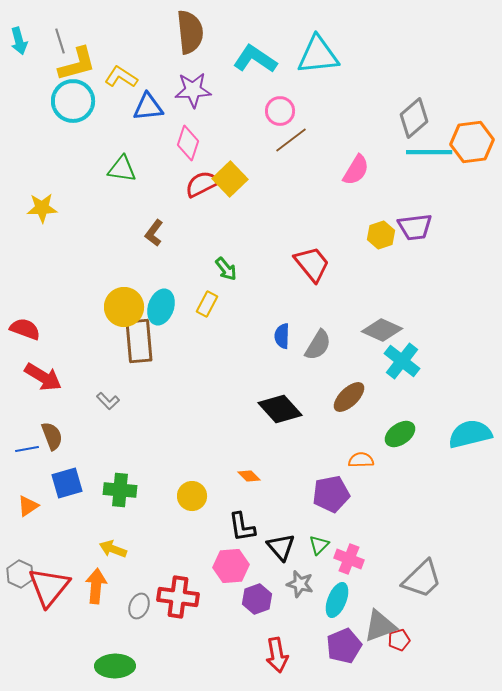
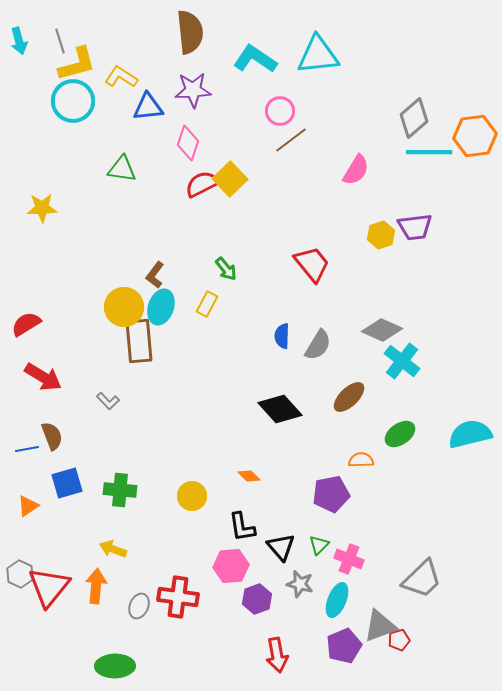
orange hexagon at (472, 142): moved 3 px right, 6 px up
brown L-shape at (154, 233): moved 1 px right, 42 px down
red semicircle at (25, 329): moved 1 px right, 5 px up; rotated 52 degrees counterclockwise
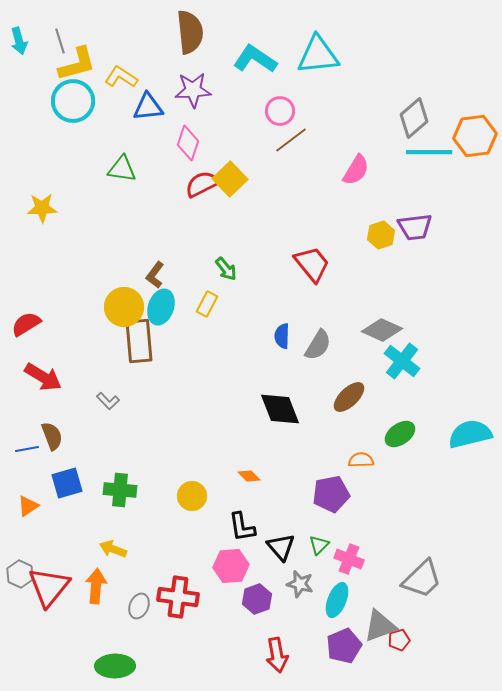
black diamond at (280, 409): rotated 21 degrees clockwise
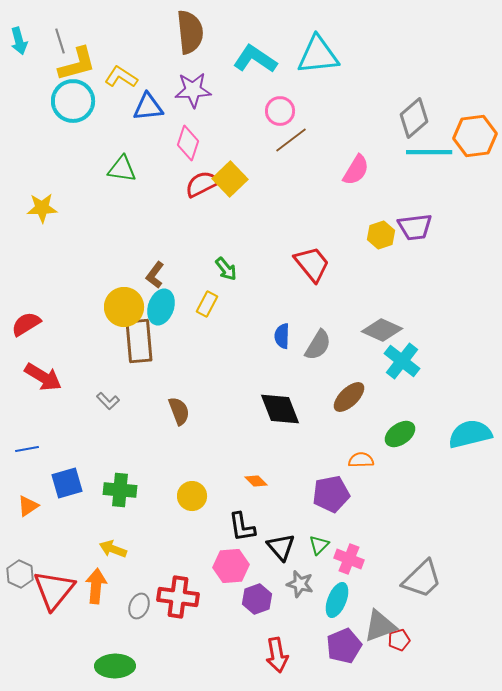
brown semicircle at (52, 436): moved 127 px right, 25 px up
orange diamond at (249, 476): moved 7 px right, 5 px down
red triangle at (49, 587): moved 5 px right, 3 px down
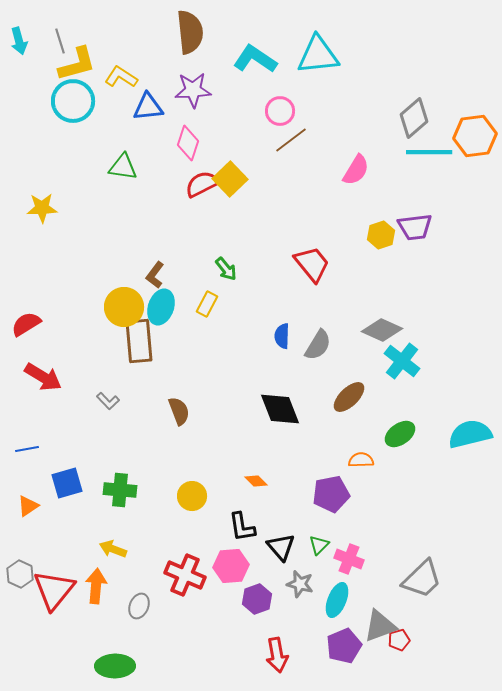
green triangle at (122, 169): moved 1 px right, 2 px up
red cross at (178, 597): moved 7 px right, 22 px up; rotated 15 degrees clockwise
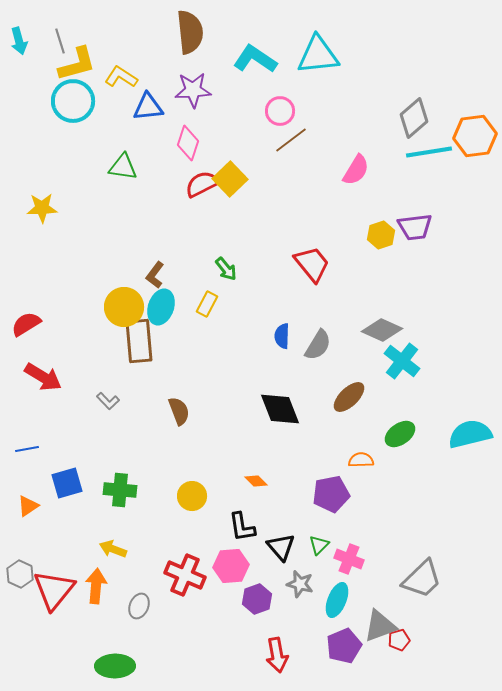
cyan line at (429, 152): rotated 9 degrees counterclockwise
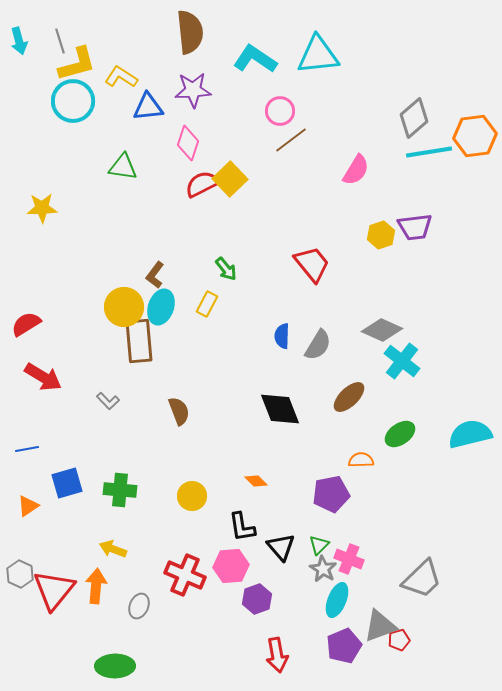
gray star at (300, 584): moved 23 px right, 15 px up; rotated 16 degrees clockwise
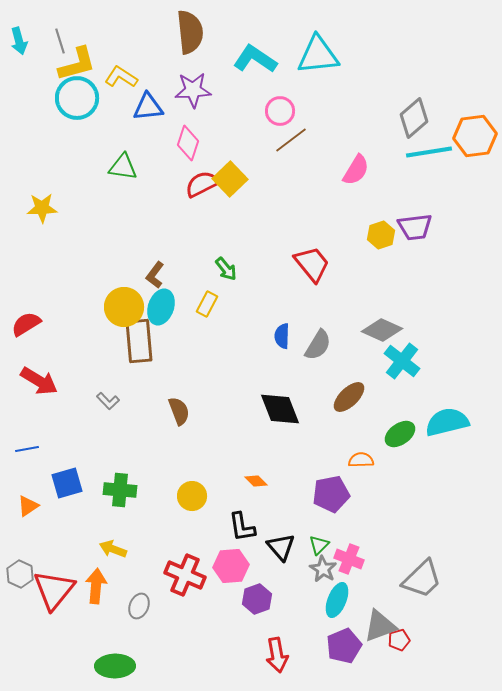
cyan circle at (73, 101): moved 4 px right, 3 px up
red arrow at (43, 377): moved 4 px left, 4 px down
cyan semicircle at (470, 434): moved 23 px left, 12 px up
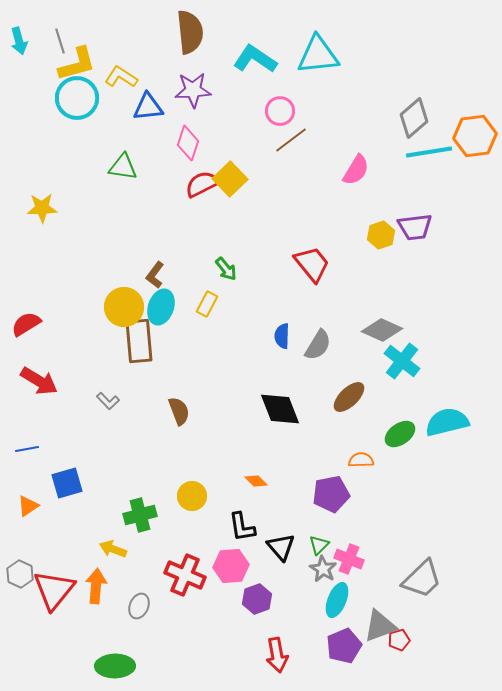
green cross at (120, 490): moved 20 px right, 25 px down; rotated 20 degrees counterclockwise
